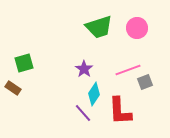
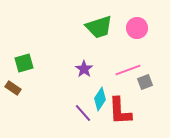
cyan diamond: moved 6 px right, 5 px down
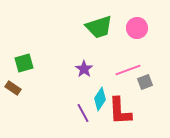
purple line: rotated 12 degrees clockwise
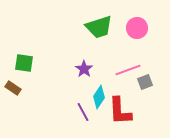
green square: rotated 24 degrees clockwise
cyan diamond: moved 1 px left, 2 px up
purple line: moved 1 px up
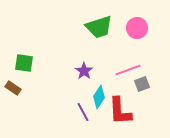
purple star: moved 2 px down
gray square: moved 3 px left, 2 px down
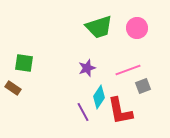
purple star: moved 3 px right, 3 px up; rotated 18 degrees clockwise
gray square: moved 1 px right, 2 px down
red L-shape: rotated 8 degrees counterclockwise
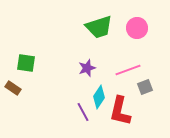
green square: moved 2 px right
gray square: moved 2 px right, 1 px down
red L-shape: rotated 24 degrees clockwise
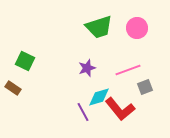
green square: moved 1 px left, 2 px up; rotated 18 degrees clockwise
cyan diamond: rotated 40 degrees clockwise
red L-shape: moved 2 px up; rotated 52 degrees counterclockwise
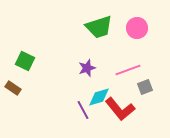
purple line: moved 2 px up
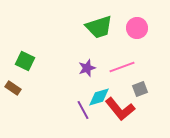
pink line: moved 6 px left, 3 px up
gray square: moved 5 px left, 2 px down
